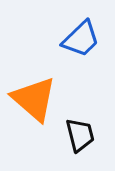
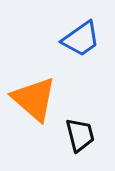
blue trapezoid: rotated 9 degrees clockwise
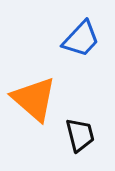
blue trapezoid: rotated 12 degrees counterclockwise
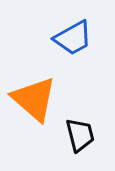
blue trapezoid: moved 8 px left, 1 px up; rotated 18 degrees clockwise
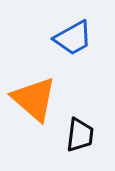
black trapezoid: rotated 21 degrees clockwise
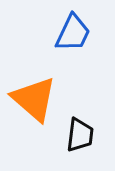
blue trapezoid: moved 5 px up; rotated 36 degrees counterclockwise
